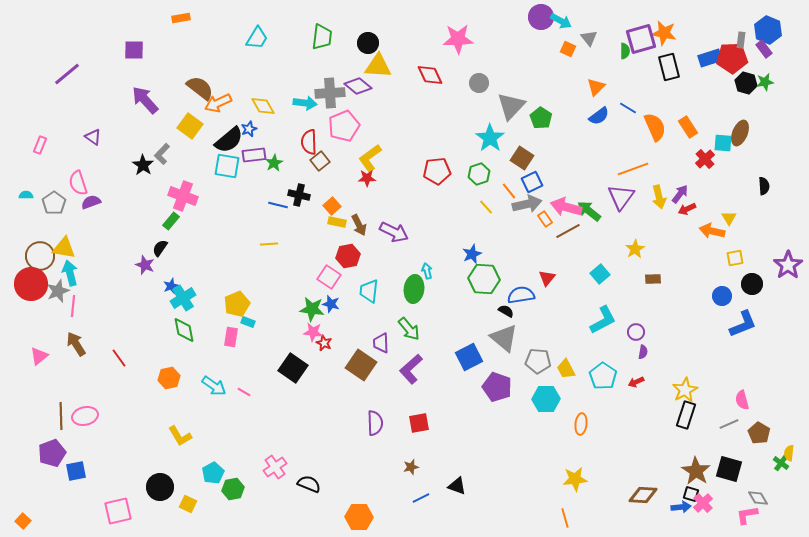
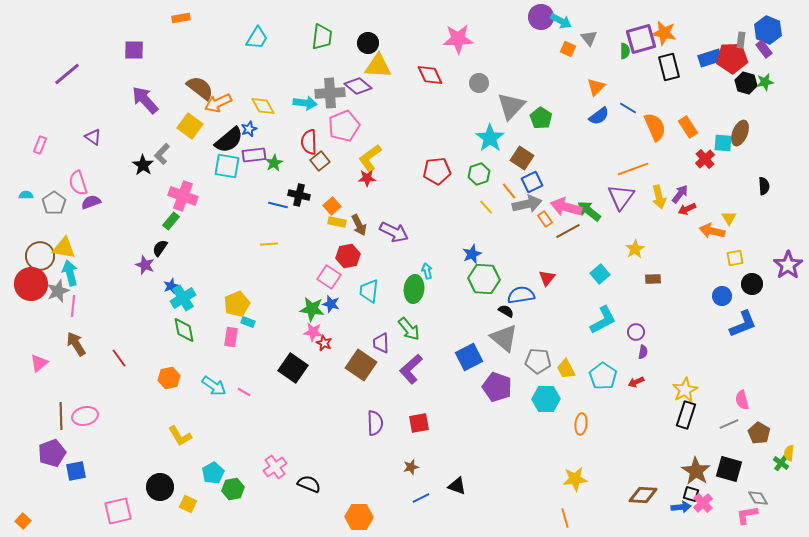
pink triangle at (39, 356): moved 7 px down
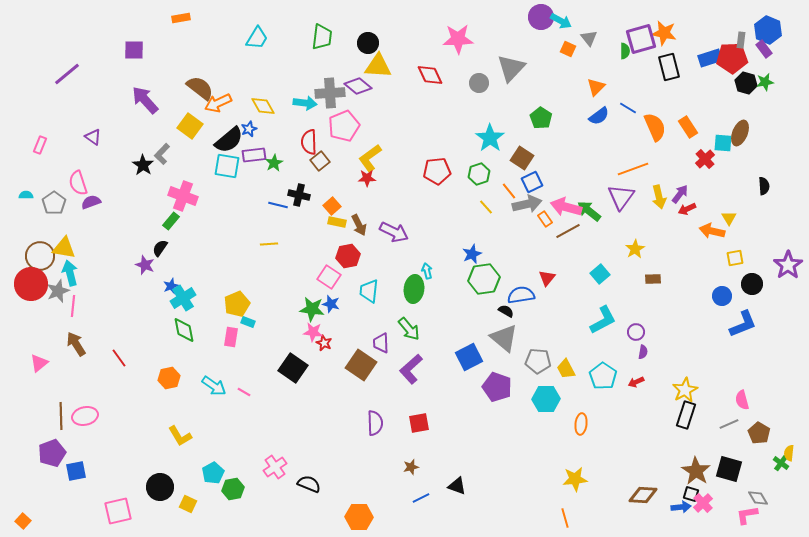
gray triangle at (511, 106): moved 38 px up
green hexagon at (484, 279): rotated 12 degrees counterclockwise
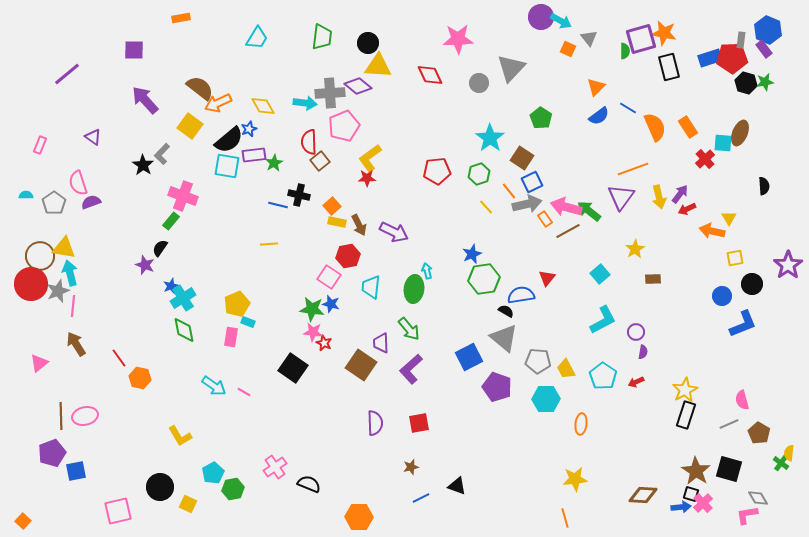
cyan trapezoid at (369, 291): moved 2 px right, 4 px up
orange hexagon at (169, 378): moved 29 px left; rotated 25 degrees clockwise
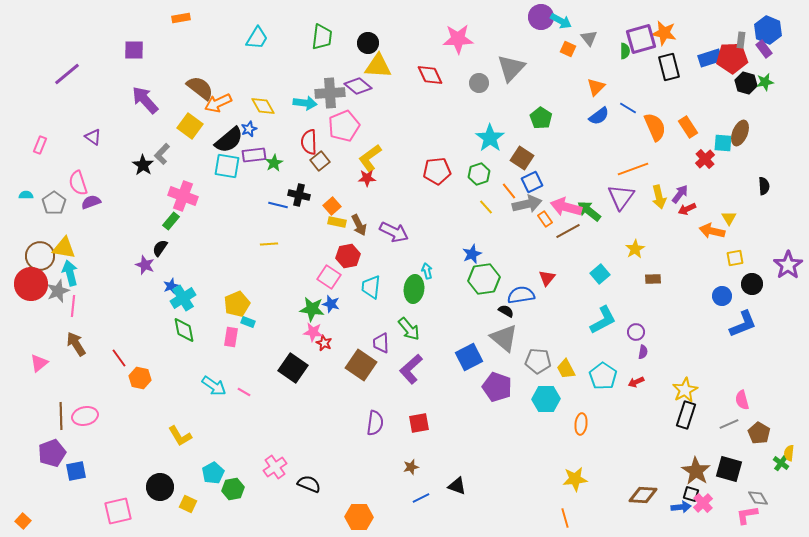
purple semicircle at (375, 423): rotated 10 degrees clockwise
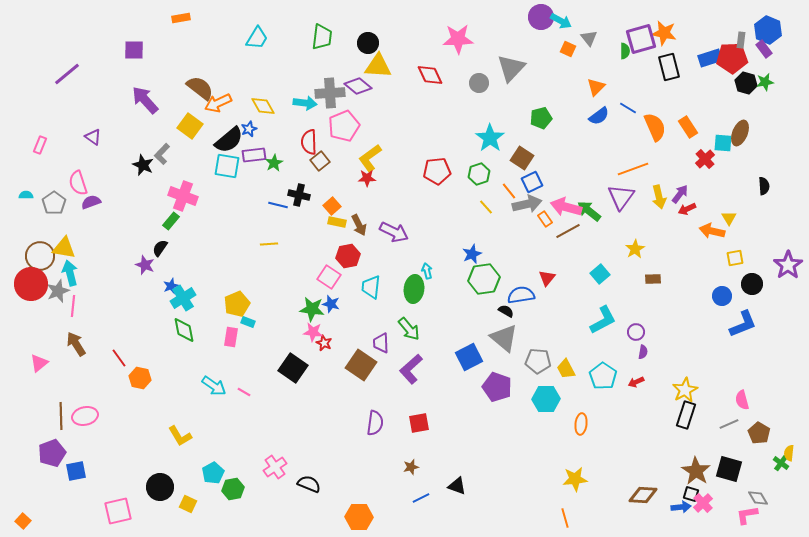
green pentagon at (541, 118): rotated 25 degrees clockwise
black star at (143, 165): rotated 10 degrees counterclockwise
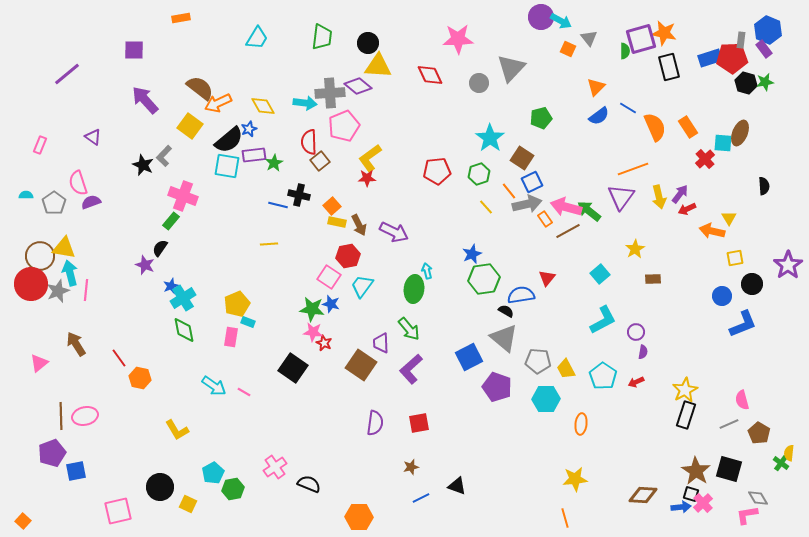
gray L-shape at (162, 154): moved 2 px right, 2 px down
cyan trapezoid at (371, 287): moved 9 px left, 1 px up; rotated 30 degrees clockwise
pink line at (73, 306): moved 13 px right, 16 px up
yellow L-shape at (180, 436): moved 3 px left, 6 px up
